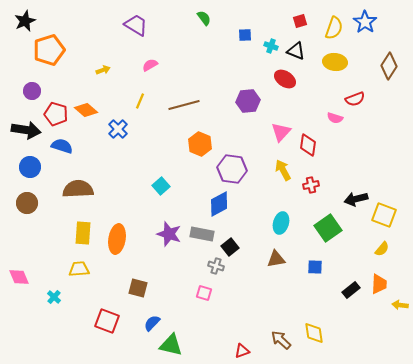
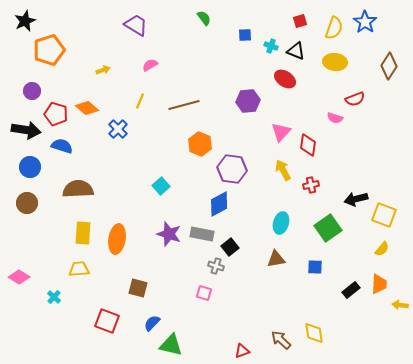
orange diamond at (86, 110): moved 1 px right, 2 px up
pink diamond at (19, 277): rotated 35 degrees counterclockwise
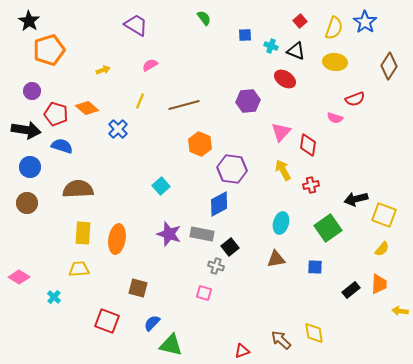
black star at (25, 21): moved 4 px right; rotated 15 degrees counterclockwise
red square at (300, 21): rotated 24 degrees counterclockwise
yellow arrow at (400, 305): moved 6 px down
